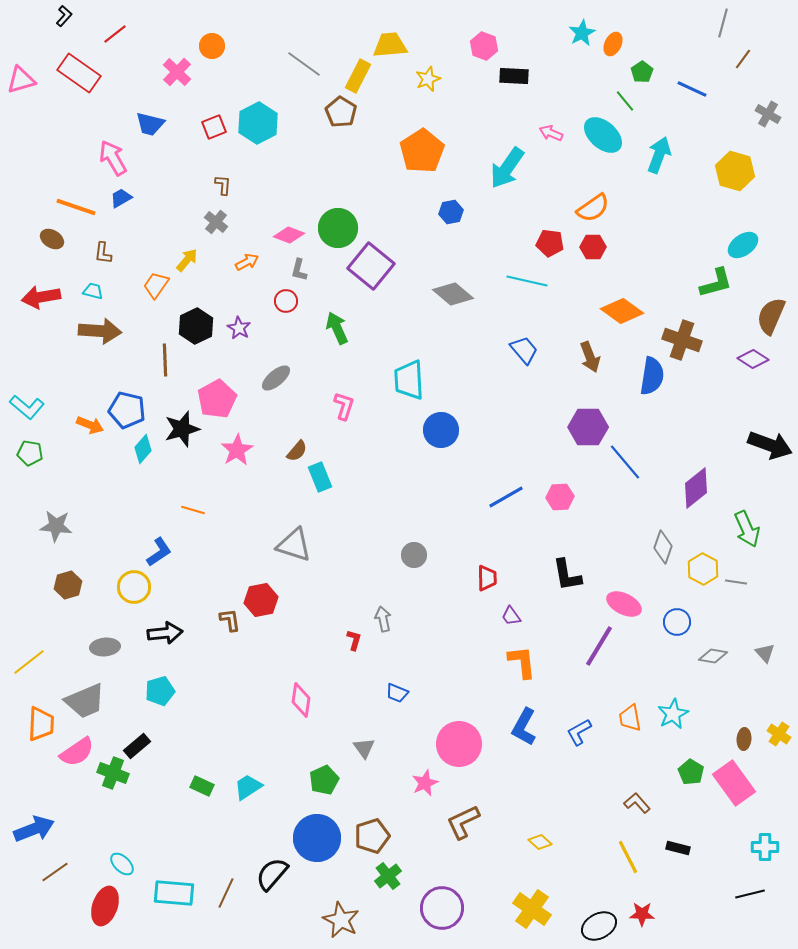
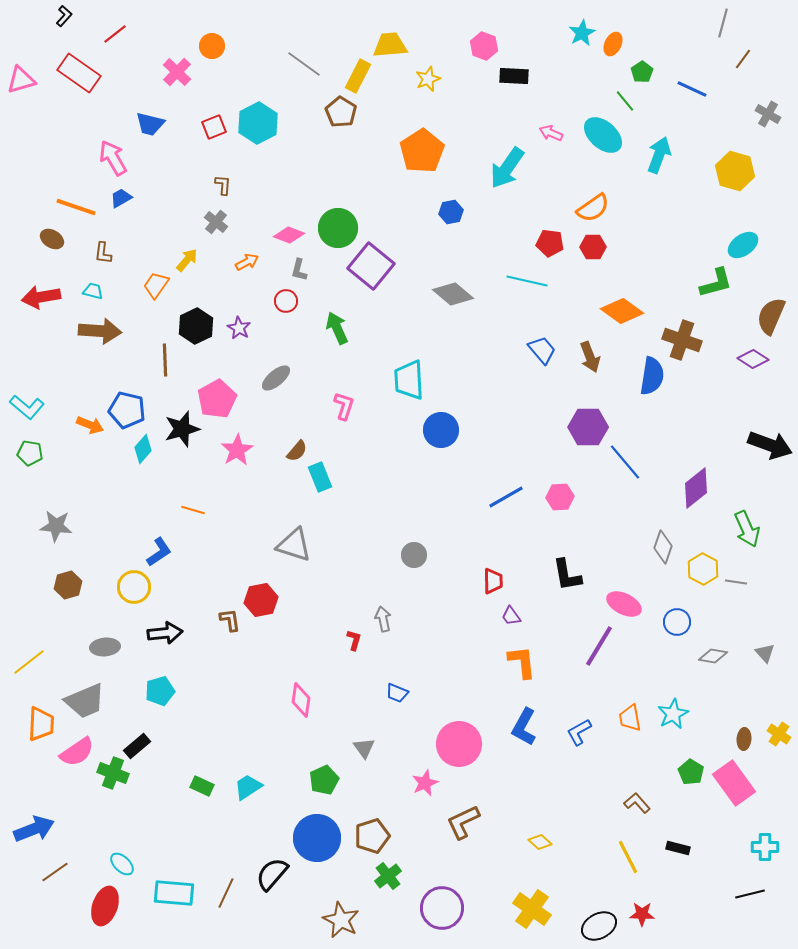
blue trapezoid at (524, 350): moved 18 px right
red trapezoid at (487, 578): moved 6 px right, 3 px down
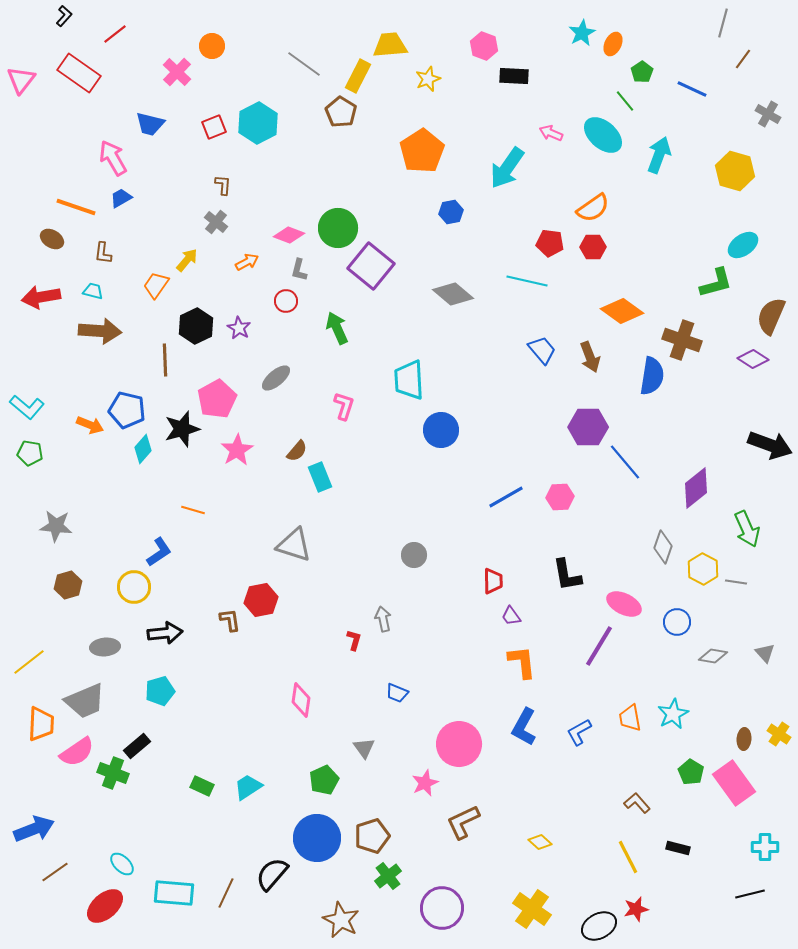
pink triangle at (21, 80): rotated 36 degrees counterclockwise
red ellipse at (105, 906): rotated 30 degrees clockwise
red star at (642, 914): moved 6 px left, 5 px up; rotated 15 degrees counterclockwise
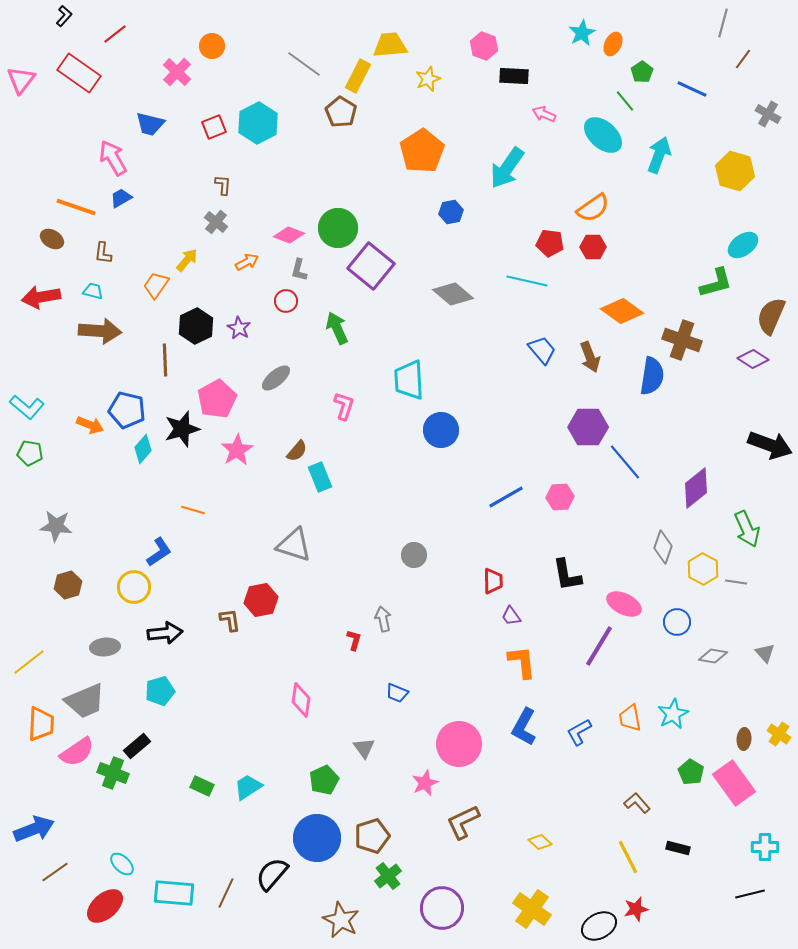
pink arrow at (551, 133): moved 7 px left, 19 px up
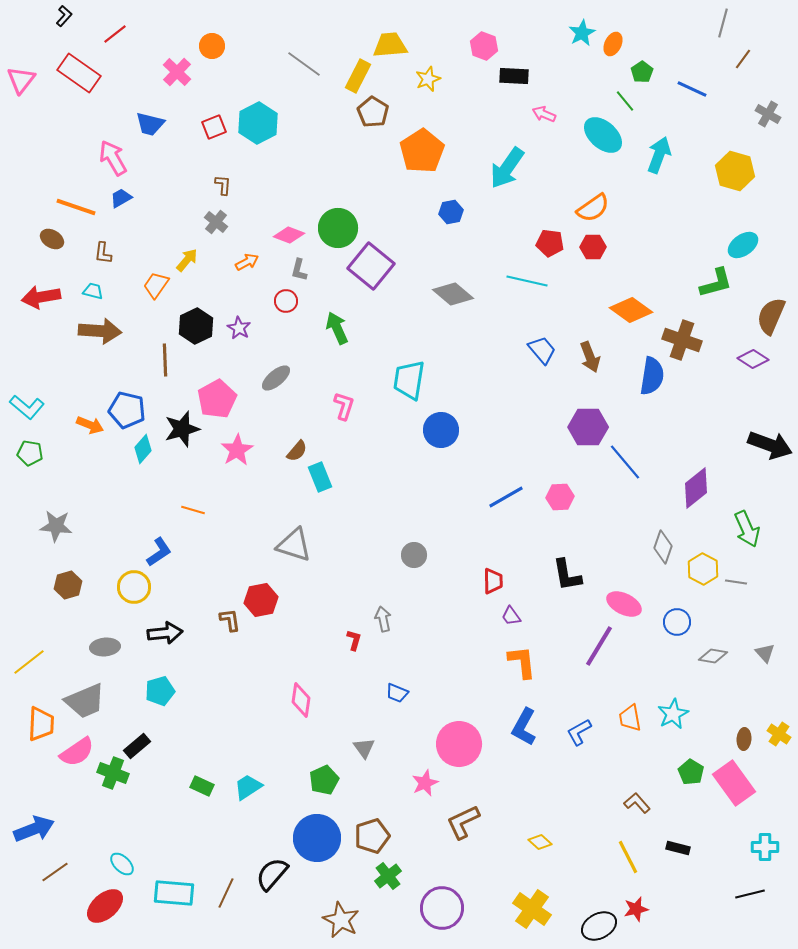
brown pentagon at (341, 112): moved 32 px right
orange diamond at (622, 311): moved 9 px right, 1 px up
cyan trapezoid at (409, 380): rotated 12 degrees clockwise
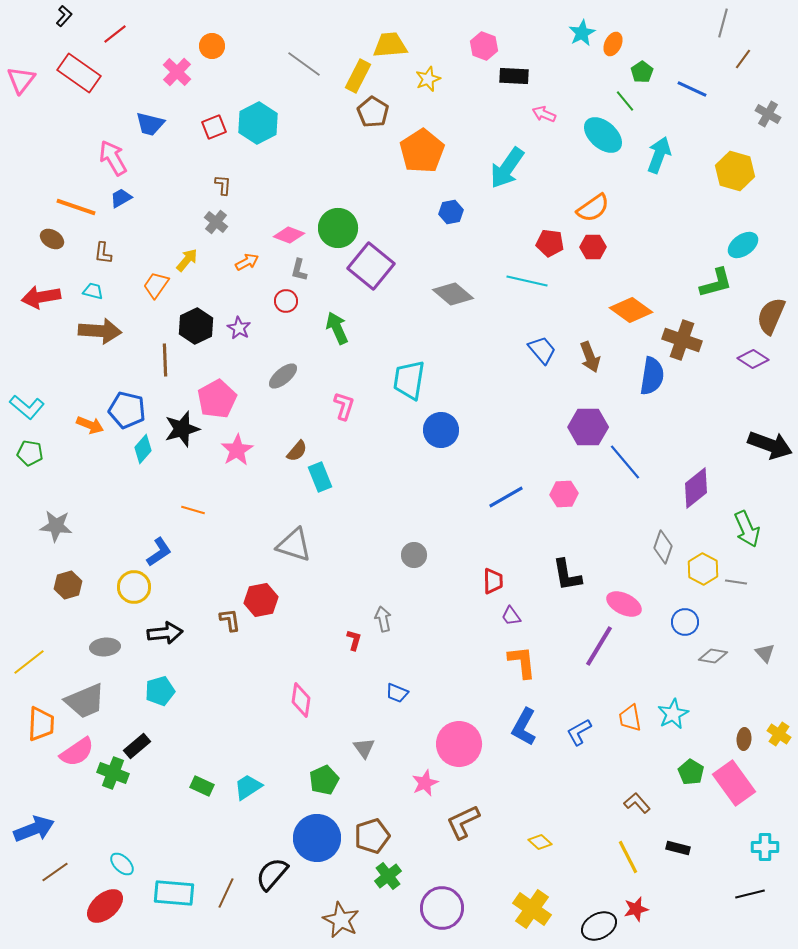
gray ellipse at (276, 378): moved 7 px right, 2 px up
pink hexagon at (560, 497): moved 4 px right, 3 px up
blue circle at (677, 622): moved 8 px right
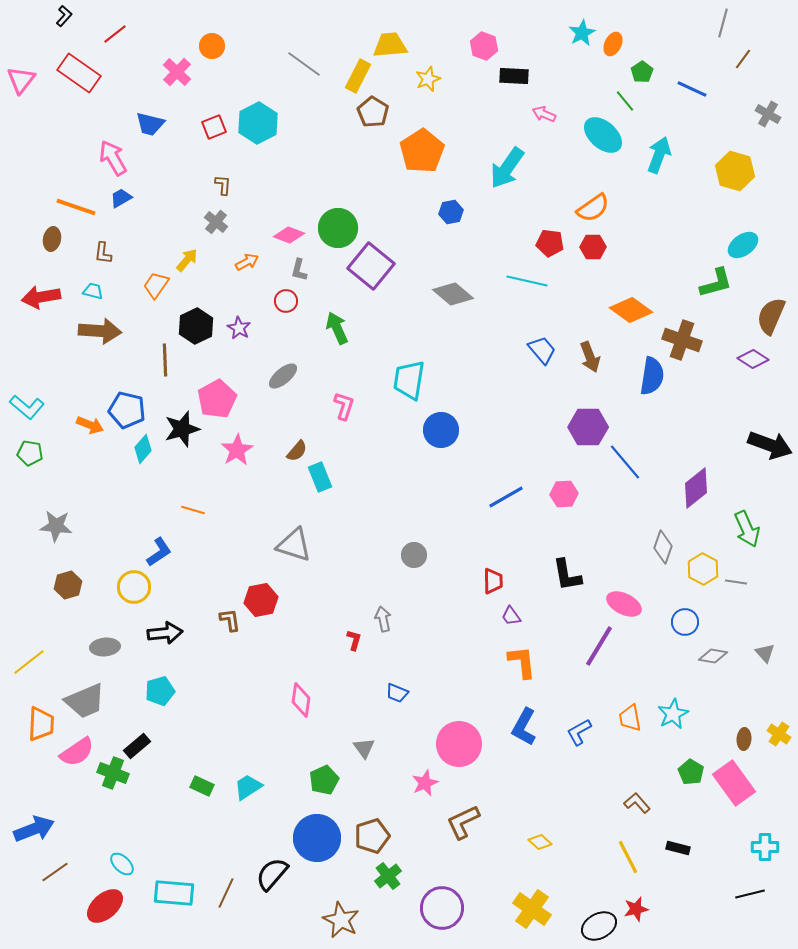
brown ellipse at (52, 239): rotated 70 degrees clockwise
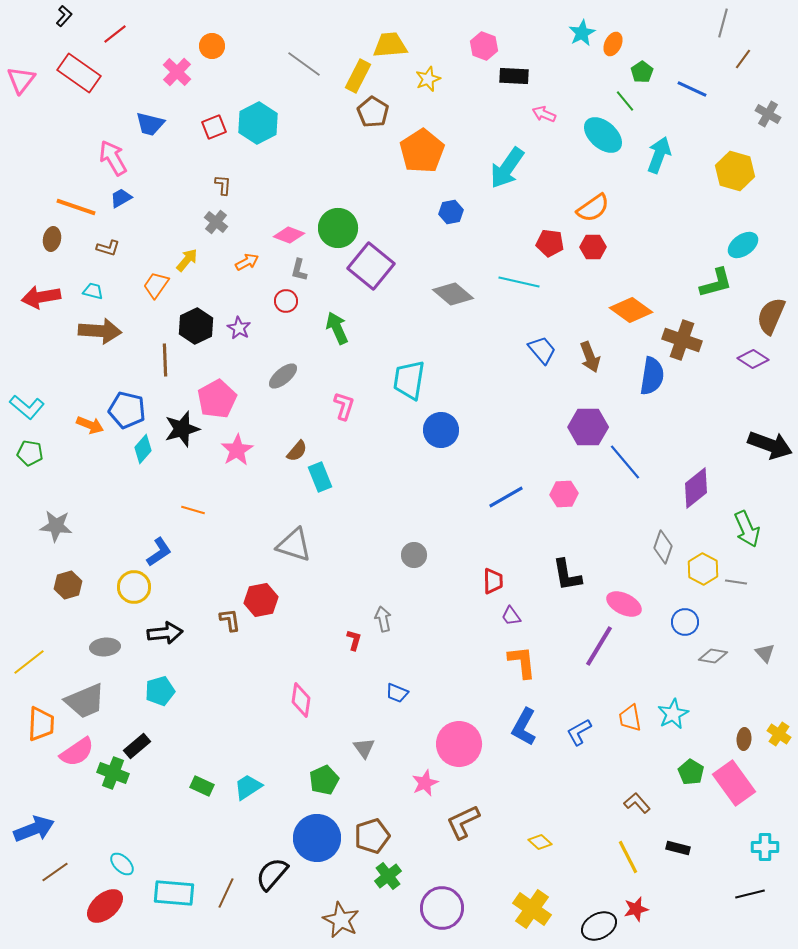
brown L-shape at (103, 253): moved 5 px right, 5 px up; rotated 80 degrees counterclockwise
cyan line at (527, 281): moved 8 px left, 1 px down
